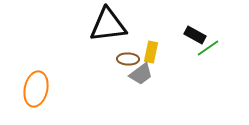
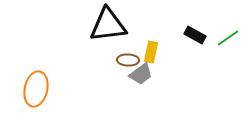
green line: moved 20 px right, 10 px up
brown ellipse: moved 1 px down
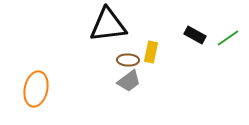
gray trapezoid: moved 12 px left, 7 px down
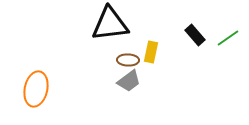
black triangle: moved 2 px right, 1 px up
black rectangle: rotated 20 degrees clockwise
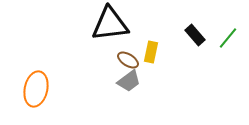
green line: rotated 15 degrees counterclockwise
brown ellipse: rotated 30 degrees clockwise
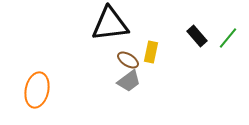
black rectangle: moved 2 px right, 1 px down
orange ellipse: moved 1 px right, 1 px down
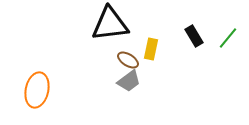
black rectangle: moved 3 px left; rotated 10 degrees clockwise
yellow rectangle: moved 3 px up
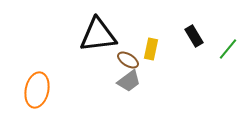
black triangle: moved 12 px left, 11 px down
green line: moved 11 px down
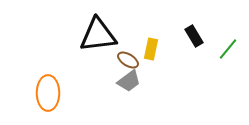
orange ellipse: moved 11 px right, 3 px down; rotated 12 degrees counterclockwise
